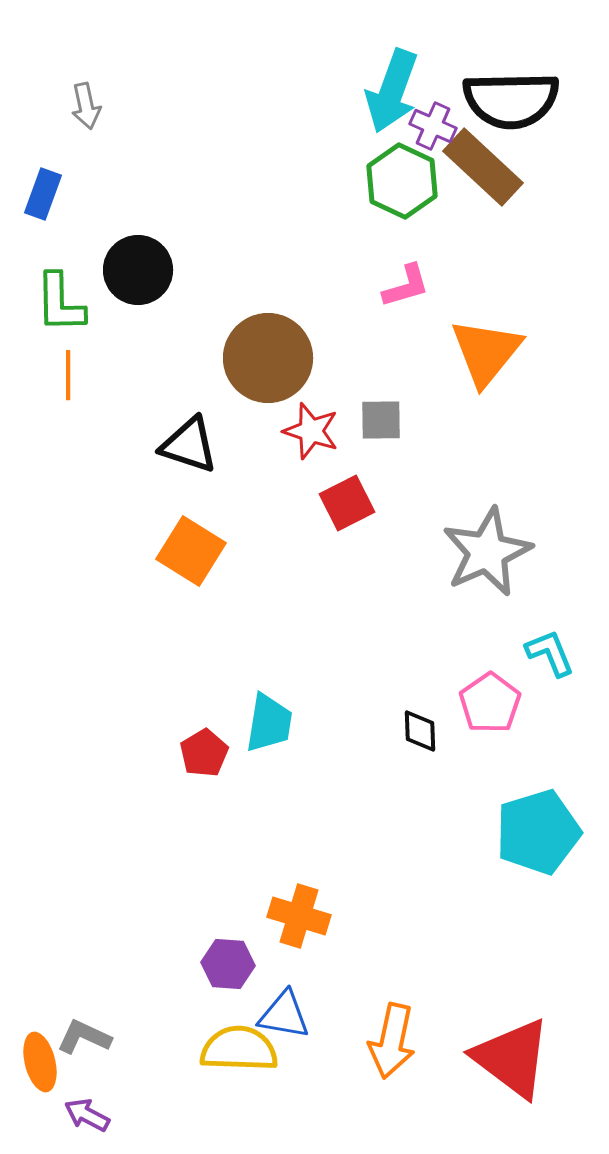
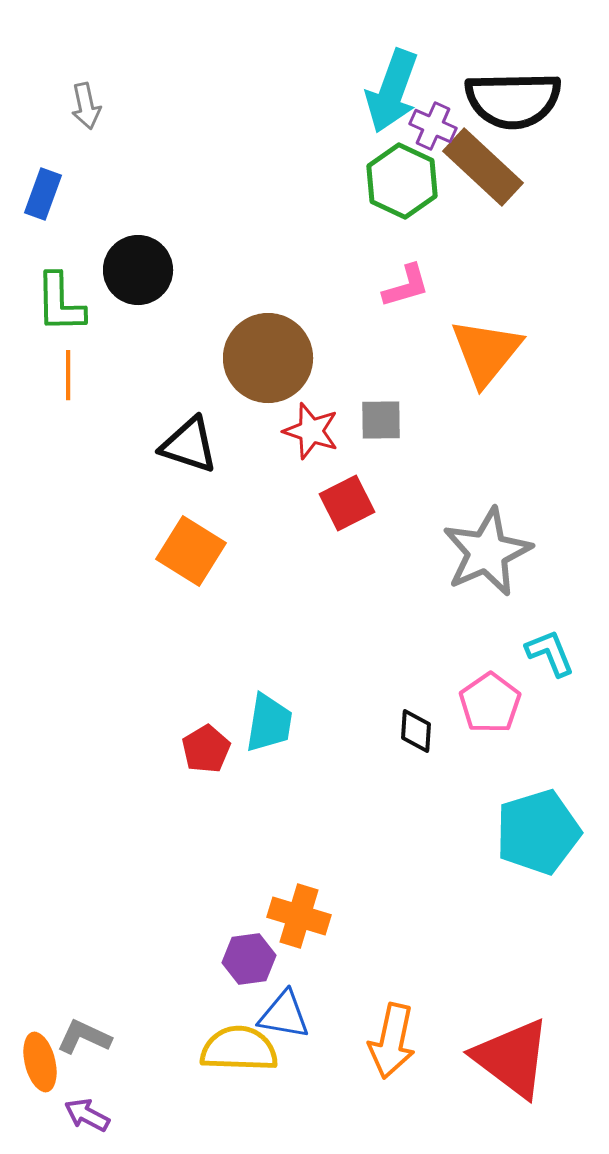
black semicircle: moved 2 px right
black diamond: moved 4 px left; rotated 6 degrees clockwise
red pentagon: moved 2 px right, 4 px up
purple hexagon: moved 21 px right, 5 px up; rotated 12 degrees counterclockwise
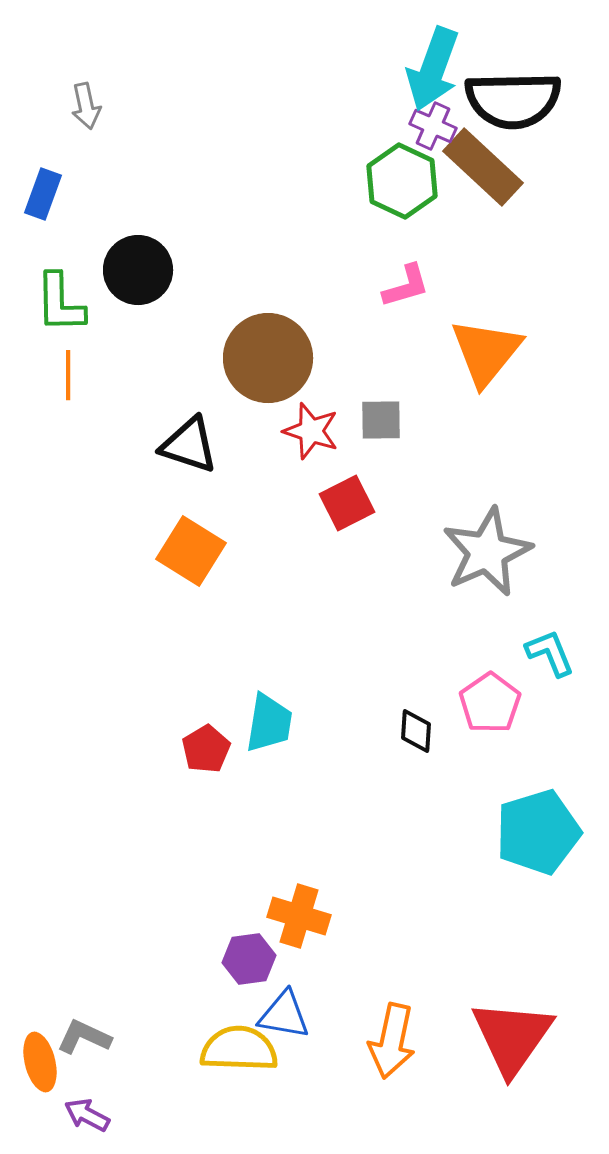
cyan arrow: moved 41 px right, 22 px up
red triangle: moved 21 px up; rotated 28 degrees clockwise
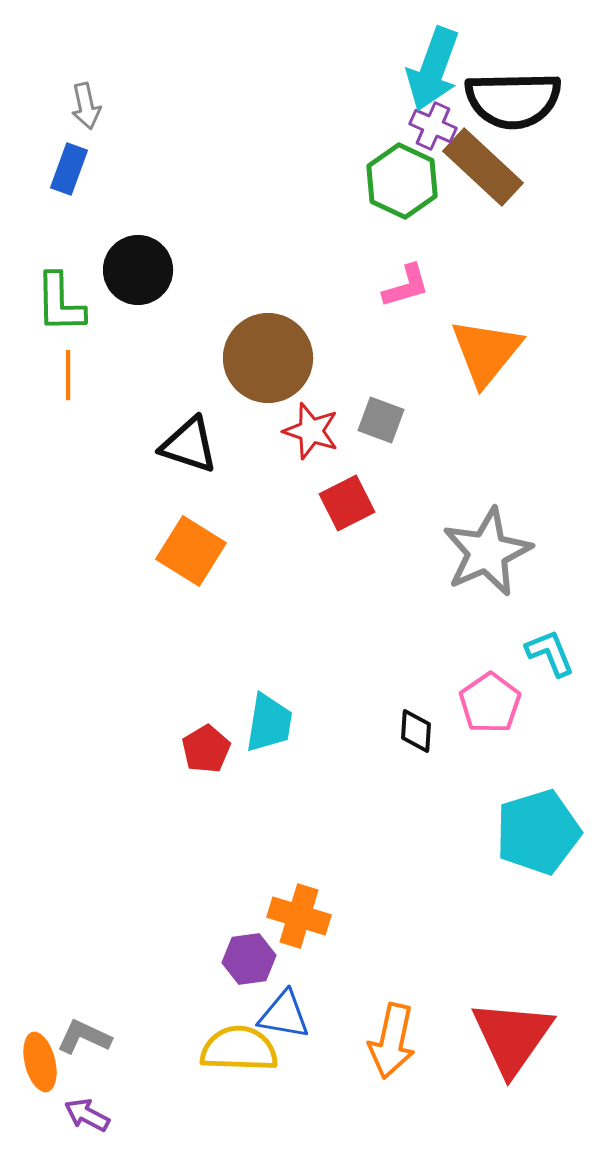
blue rectangle: moved 26 px right, 25 px up
gray square: rotated 21 degrees clockwise
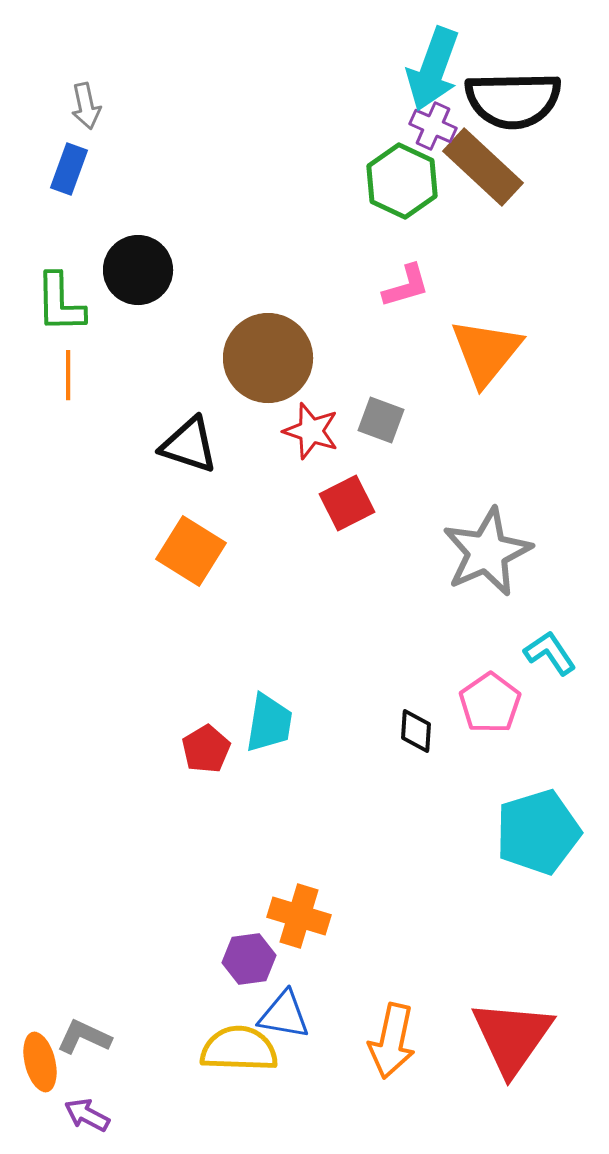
cyan L-shape: rotated 12 degrees counterclockwise
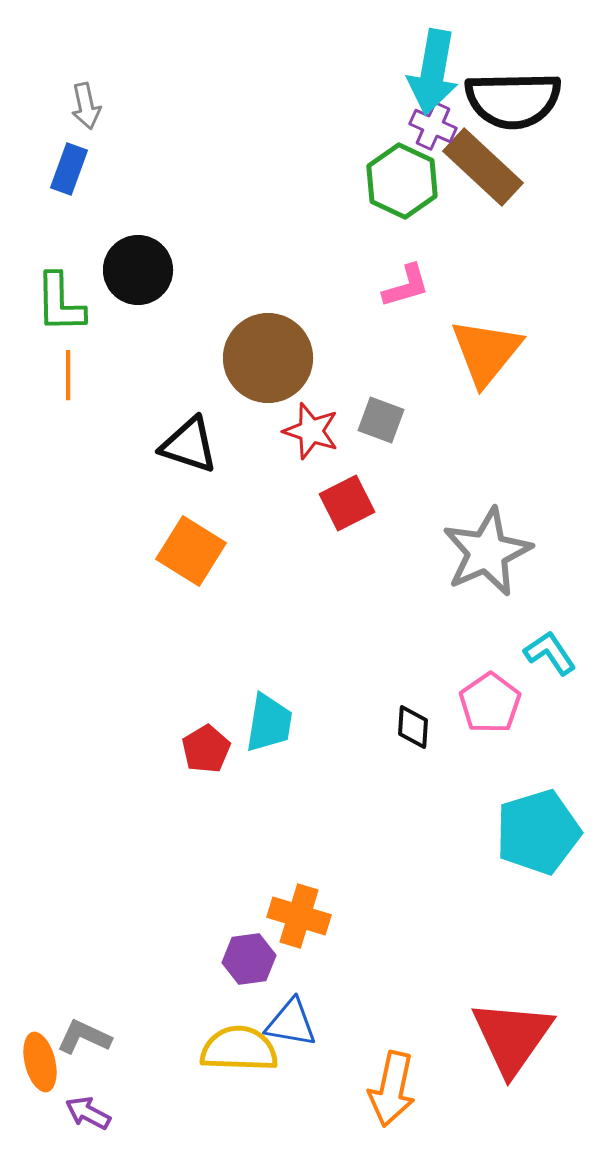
cyan arrow: moved 3 px down; rotated 10 degrees counterclockwise
black diamond: moved 3 px left, 4 px up
blue triangle: moved 7 px right, 8 px down
orange arrow: moved 48 px down
purple arrow: moved 1 px right, 2 px up
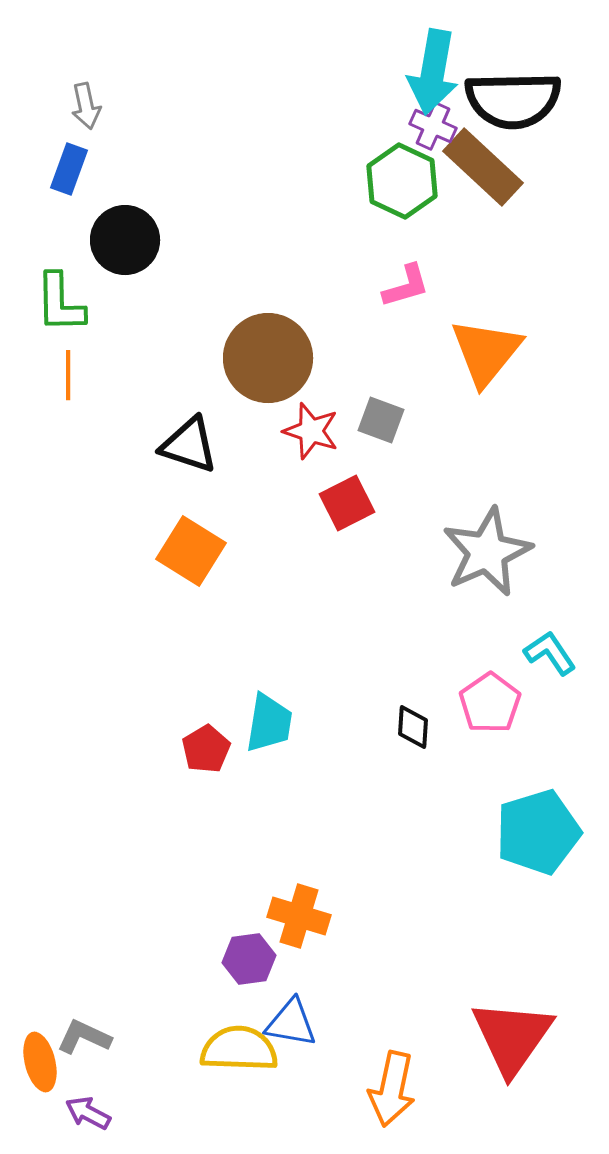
black circle: moved 13 px left, 30 px up
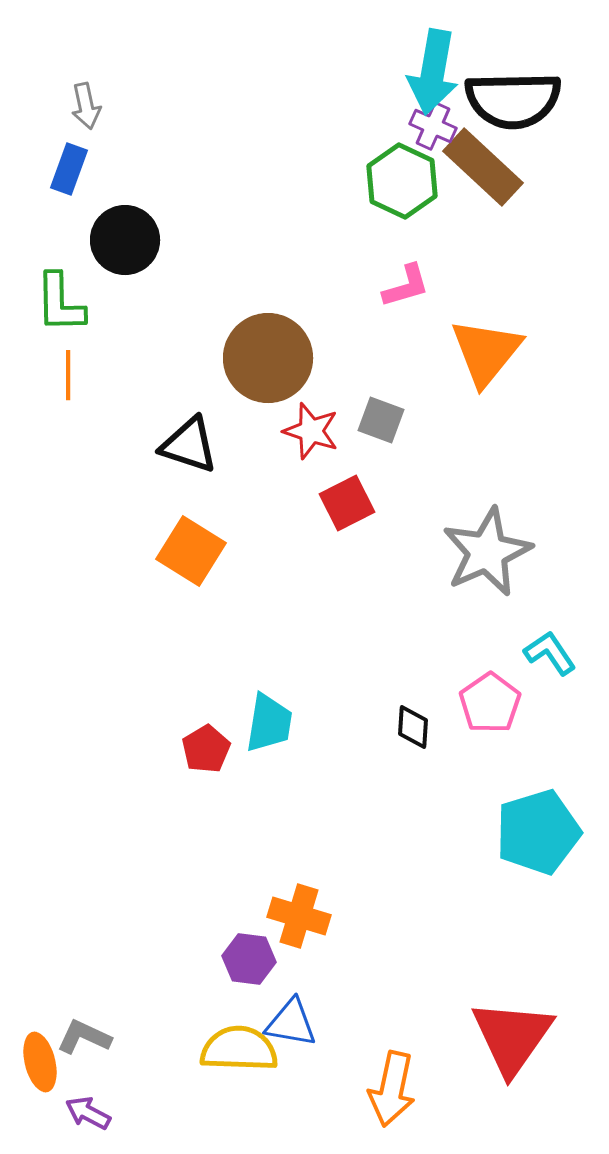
purple hexagon: rotated 15 degrees clockwise
